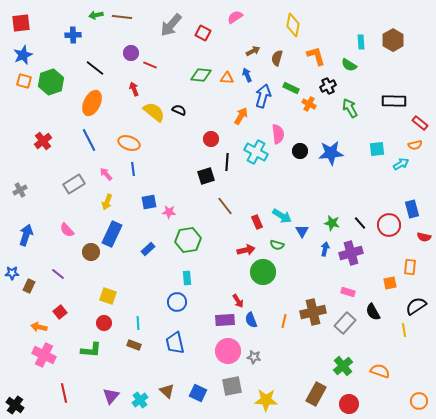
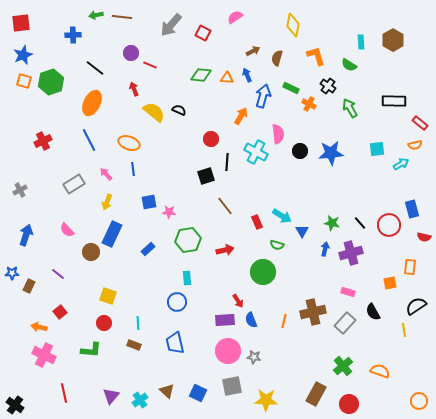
black cross at (328, 86): rotated 28 degrees counterclockwise
red cross at (43, 141): rotated 12 degrees clockwise
red arrow at (246, 250): moved 21 px left
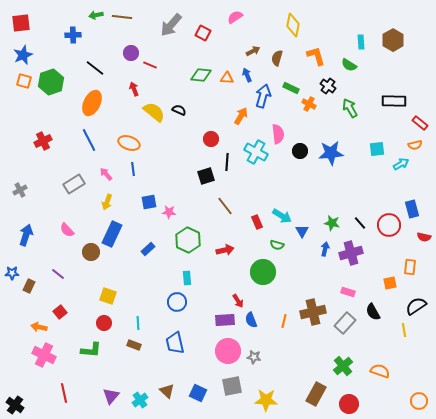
green hexagon at (188, 240): rotated 25 degrees counterclockwise
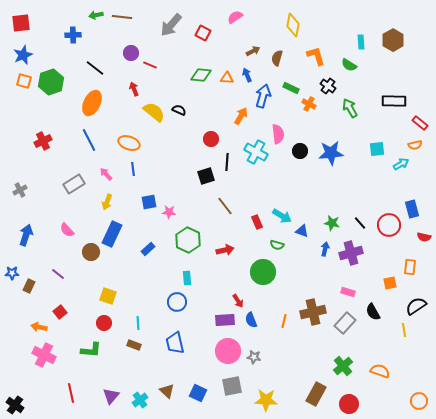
blue triangle at (302, 231): rotated 40 degrees counterclockwise
red line at (64, 393): moved 7 px right
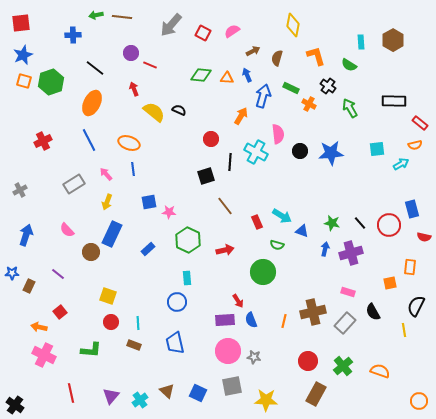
pink semicircle at (235, 17): moved 3 px left, 14 px down
black line at (227, 162): moved 3 px right
black semicircle at (416, 306): rotated 30 degrees counterclockwise
red circle at (104, 323): moved 7 px right, 1 px up
red circle at (349, 404): moved 41 px left, 43 px up
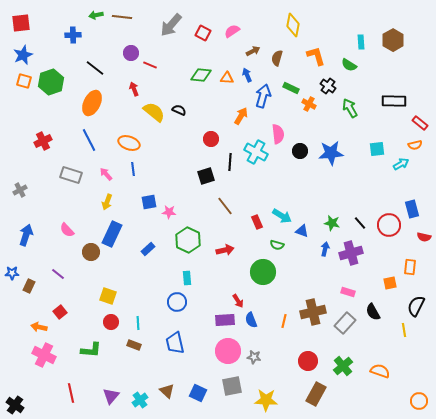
gray rectangle at (74, 184): moved 3 px left, 9 px up; rotated 50 degrees clockwise
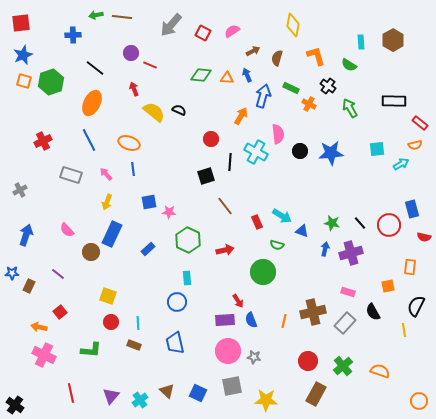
orange square at (390, 283): moved 2 px left, 3 px down
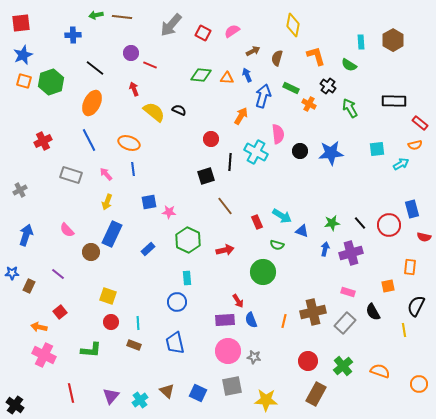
green star at (332, 223): rotated 21 degrees counterclockwise
orange circle at (419, 401): moved 17 px up
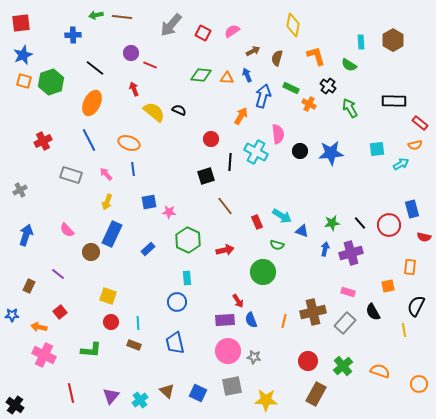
blue star at (12, 273): moved 42 px down
